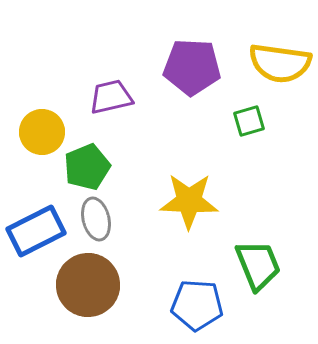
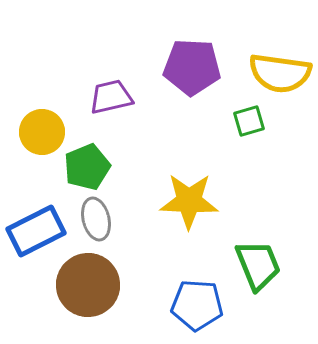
yellow semicircle: moved 10 px down
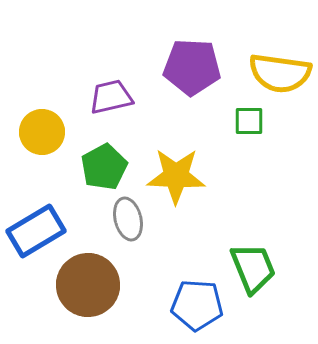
green square: rotated 16 degrees clockwise
green pentagon: moved 17 px right; rotated 6 degrees counterclockwise
yellow star: moved 13 px left, 25 px up
gray ellipse: moved 32 px right
blue rectangle: rotated 4 degrees counterclockwise
green trapezoid: moved 5 px left, 3 px down
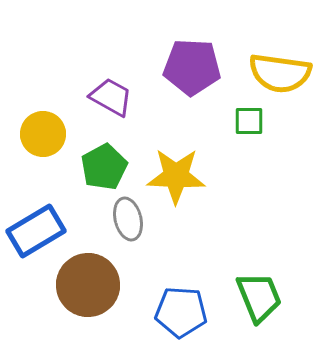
purple trapezoid: rotated 42 degrees clockwise
yellow circle: moved 1 px right, 2 px down
green trapezoid: moved 6 px right, 29 px down
blue pentagon: moved 16 px left, 7 px down
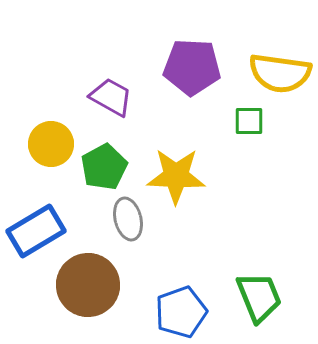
yellow circle: moved 8 px right, 10 px down
blue pentagon: rotated 24 degrees counterclockwise
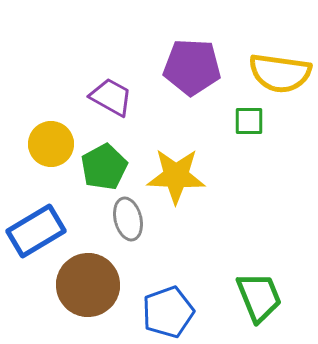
blue pentagon: moved 13 px left
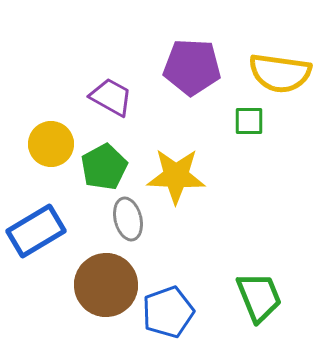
brown circle: moved 18 px right
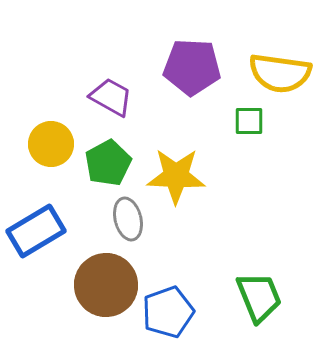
green pentagon: moved 4 px right, 4 px up
